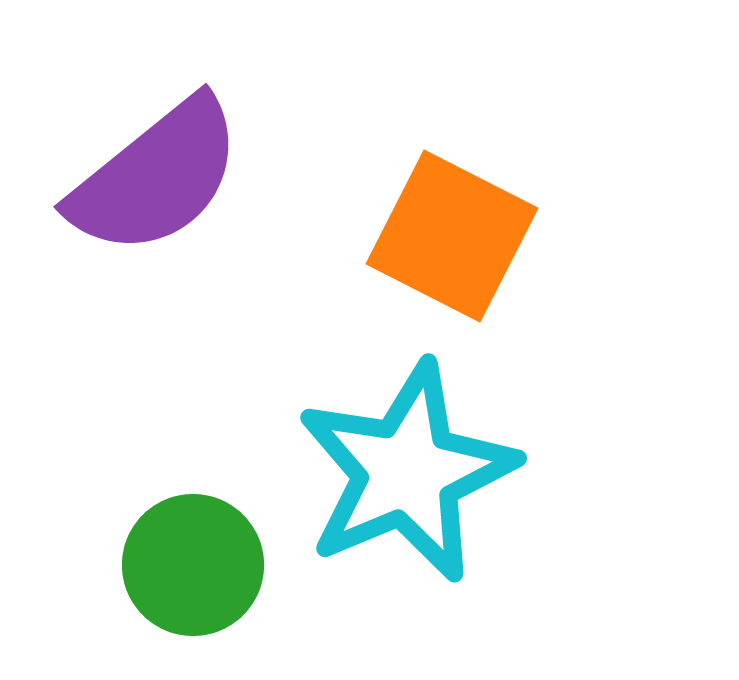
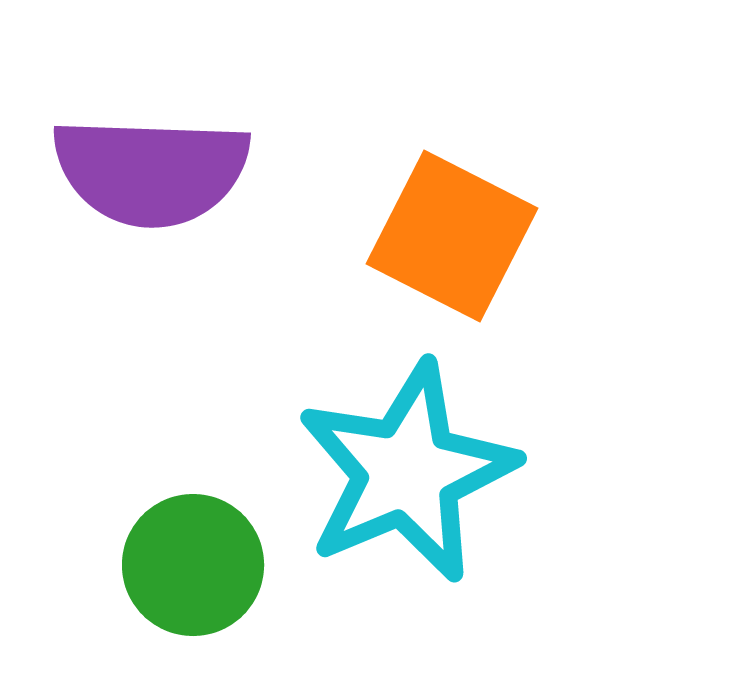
purple semicircle: moved 5 px left, 6 px up; rotated 41 degrees clockwise
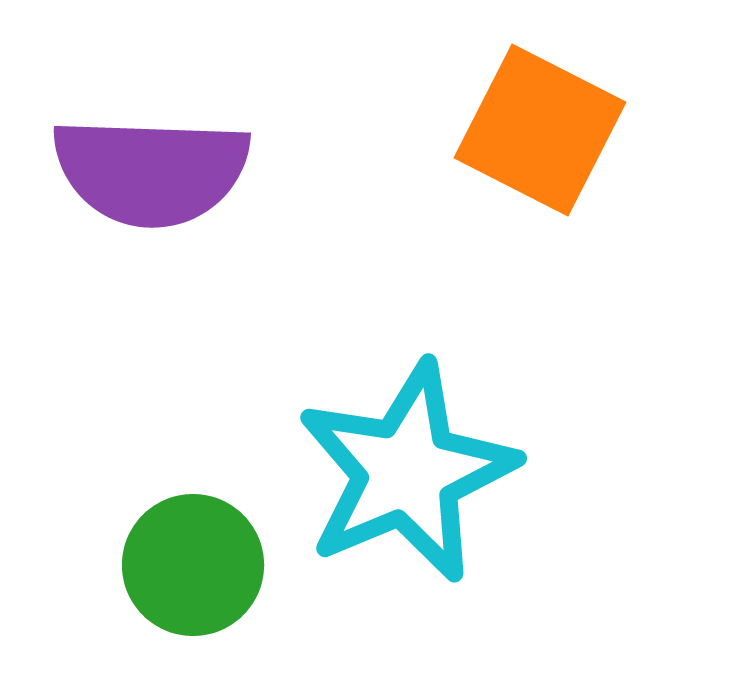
orange square: moved 88 px right, 106 px up
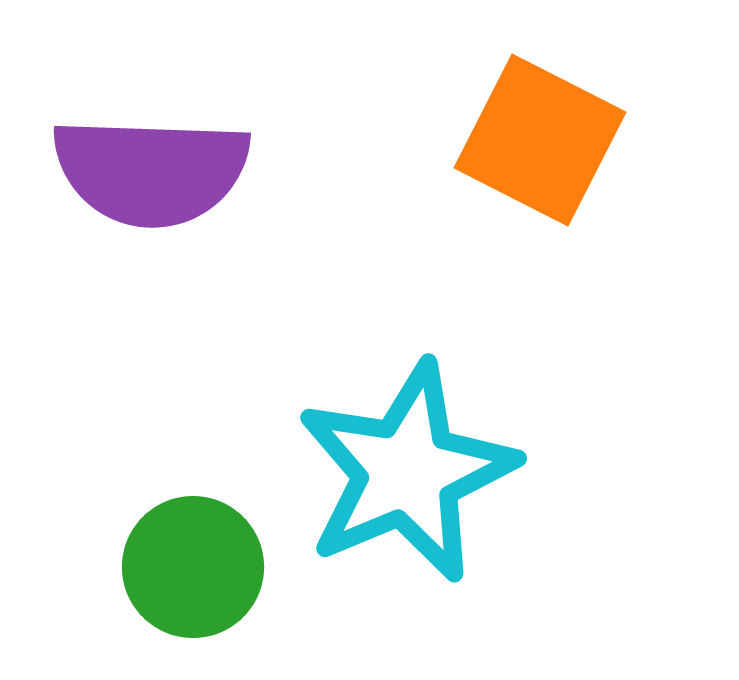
orange square: moved 10 px down
green circle: moved 2 px down
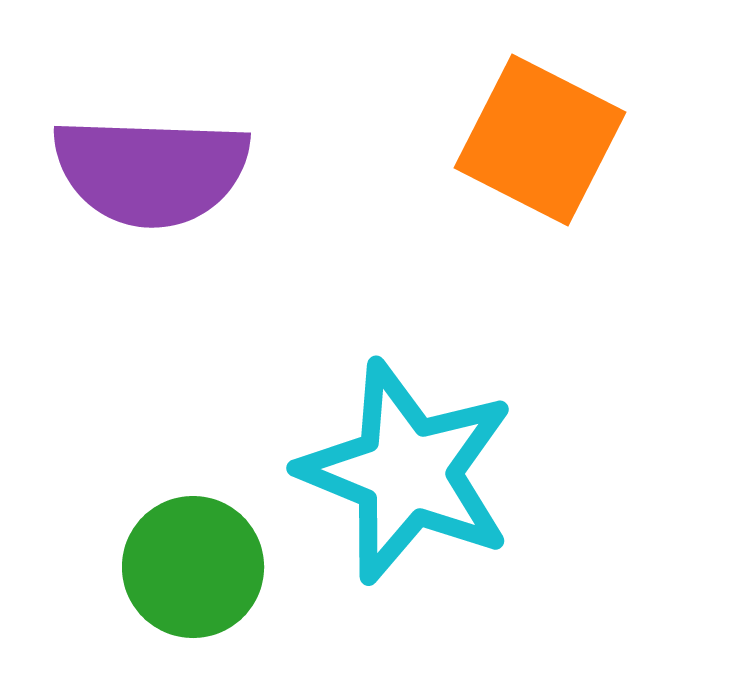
cyan star: rotated 27 degrees counterclockwise
